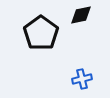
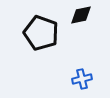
black pentagon: rotated 16 degrees counterclockwise
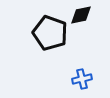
black pentagon: moved 9 px right
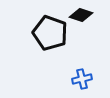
black diamond: rotated 30 degrees clockwise
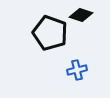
blue cross: moved 5 px left, 9 px up
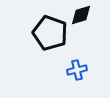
black diamond: rotated 35 degrees counterclockwise
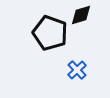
blue cross: rotated 30 degrees counterclockwise
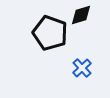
blue cross: moved 5 px right, 2 px up
